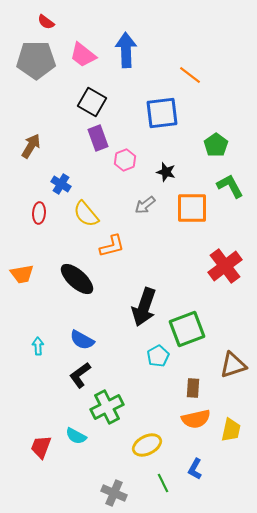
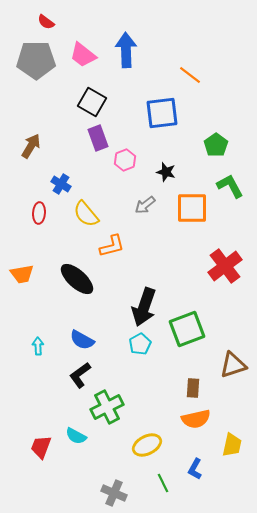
cyan pentagon: moved 18 px left, 12 px up
yellow trapezoid: moved 1 px right, 15 px down
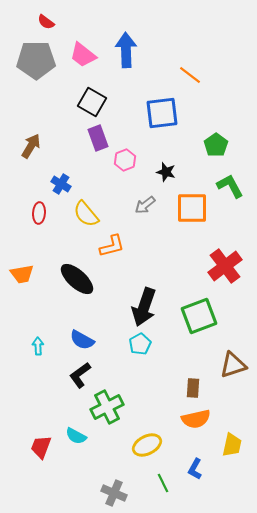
green square: moved 12 px right, 13 px up
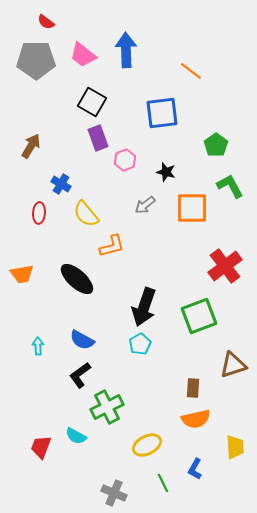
orange line: moved 1 px right, 4 px up
yellow trapezoid: moved 3 px right, 2 px down; rotated 15 degrees counterclockwise
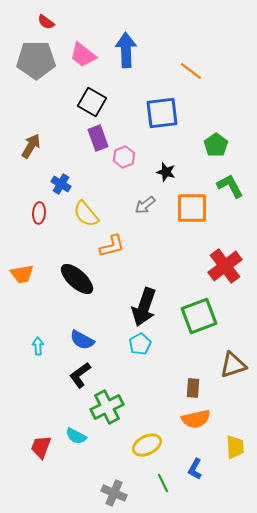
pink hexagon: moved 1 px left, 3 px up
